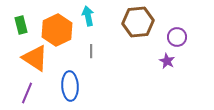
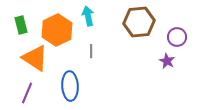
brown hexagon: moved 1 px right
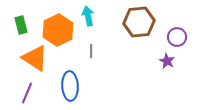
orange hexagon: moved 1 px right
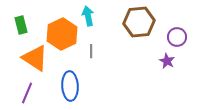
orange hexagon: moved 4 px right, 4 px down
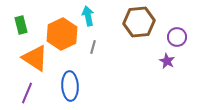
gray line: moved 2 px right, 4 px up; rotated 16 degrees clockwise
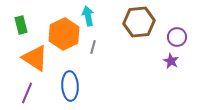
orange hexagon: moved 2 px right
purple star: moved 4 px right
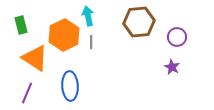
orange hexagon: moved 1 px down
gray line: moved 2 px left, 5 px up; rotated 16 degrees counterclockwise
purple star: moved 1 px right, 6 px down
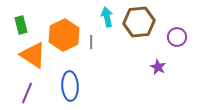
cyan arrow: moved 19 px right, 1 px down
orange triangle: moved 2 px left, 3 px up
purple star: moved 14 px left
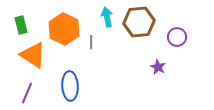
orange hexagon: moved 6 px up; rotated 8 degrees counterclockwise
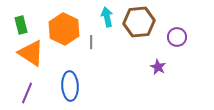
orange triangle: moved 2 px left, 2 px up
